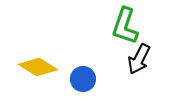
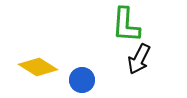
green L-shape: moved 1 px right, 1 px up; rotated 15 degrees counterclockwise
blue circle: moved 1 px left, 1 px down
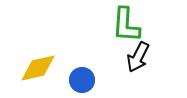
black arrow: moved 1 px left, 2 px up
yellow diamond: moved 1 px down; rotated 45 degrees counterclockwise
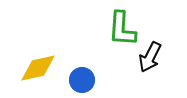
green L-shape: moved 4 px left, 4 px down
black arrow: moved 12 px right
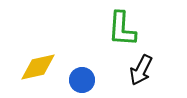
black arrow: moved 9 px left, 13 px down
yellow diamond: moved 1 px up
